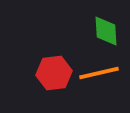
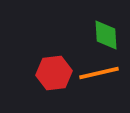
green diamond: moved 4 px down
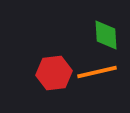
orange line: moved 2 px left, 1 px up
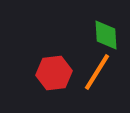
orange line: rotated 45 degrees counterclockwise
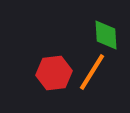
orange line: moved 5 px left
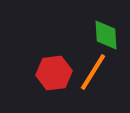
orange line: moved 1 px right
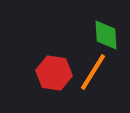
red hexagon: rotated 16 degrees clockwise
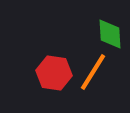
green diamond: moved 4 px right, 1 px up
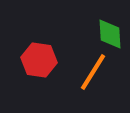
red hexagon: moved 15 px left, 13 px up
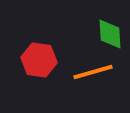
orange line: rotated 42 degrees clockwise
